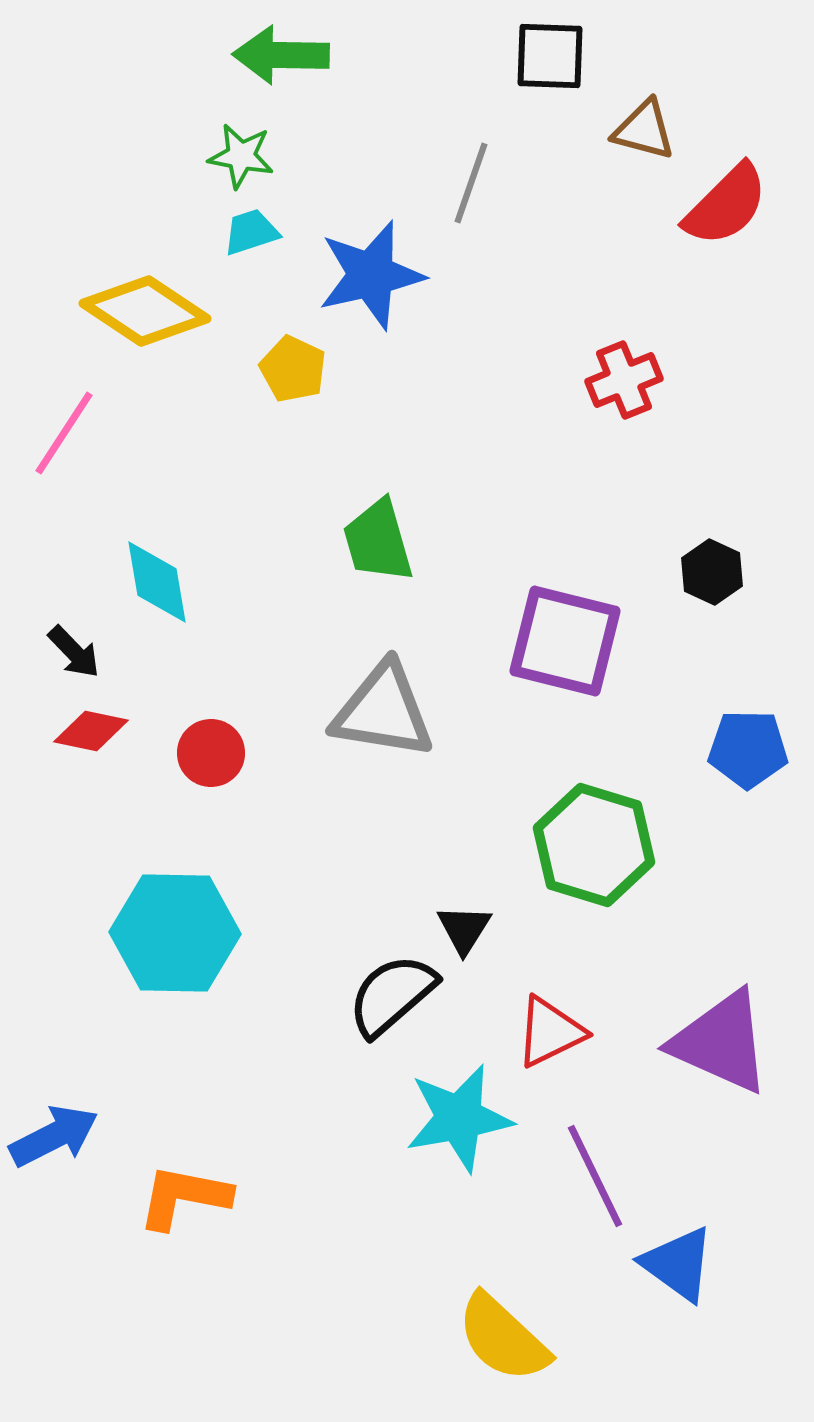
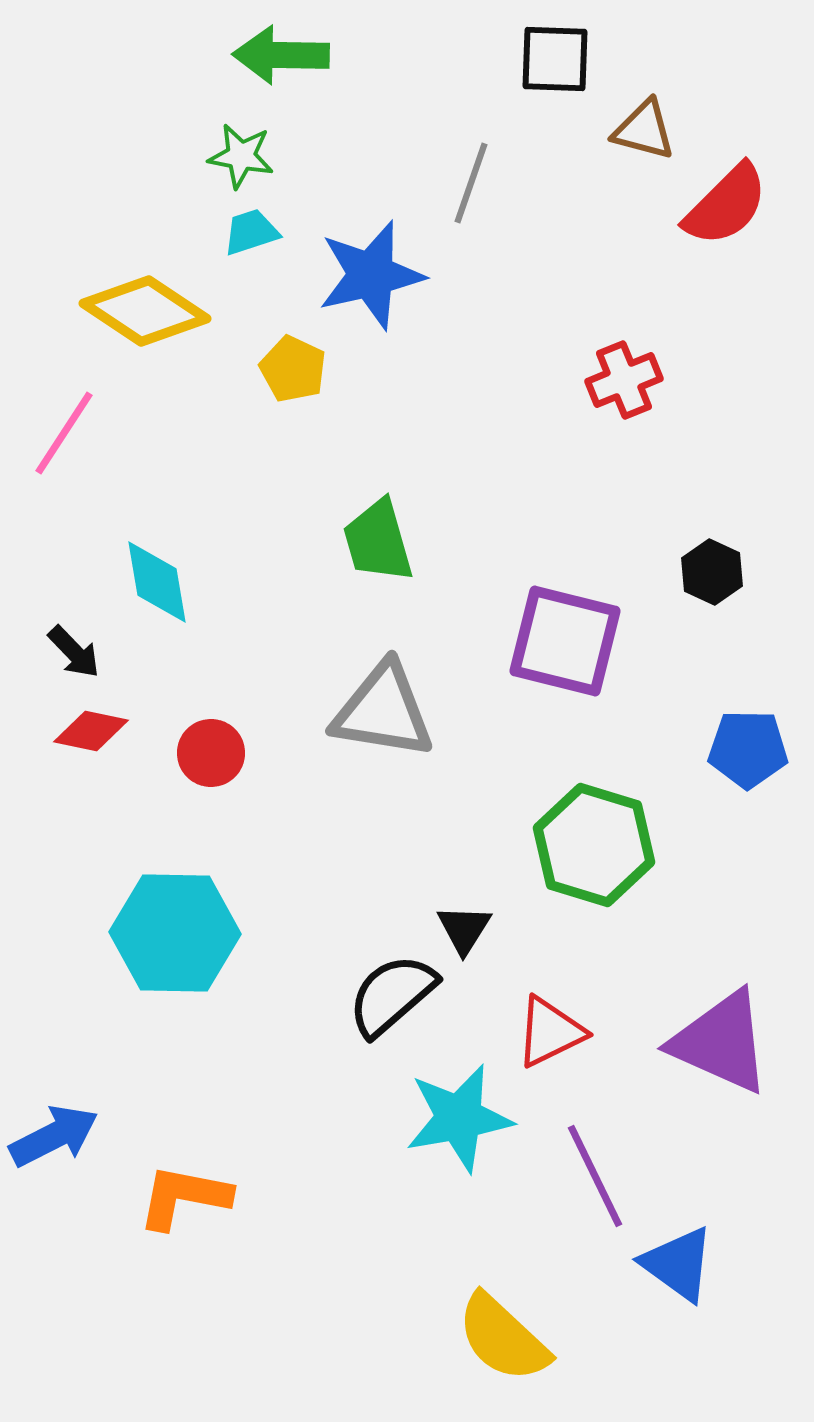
black square: moved 5 px right, 3 px down
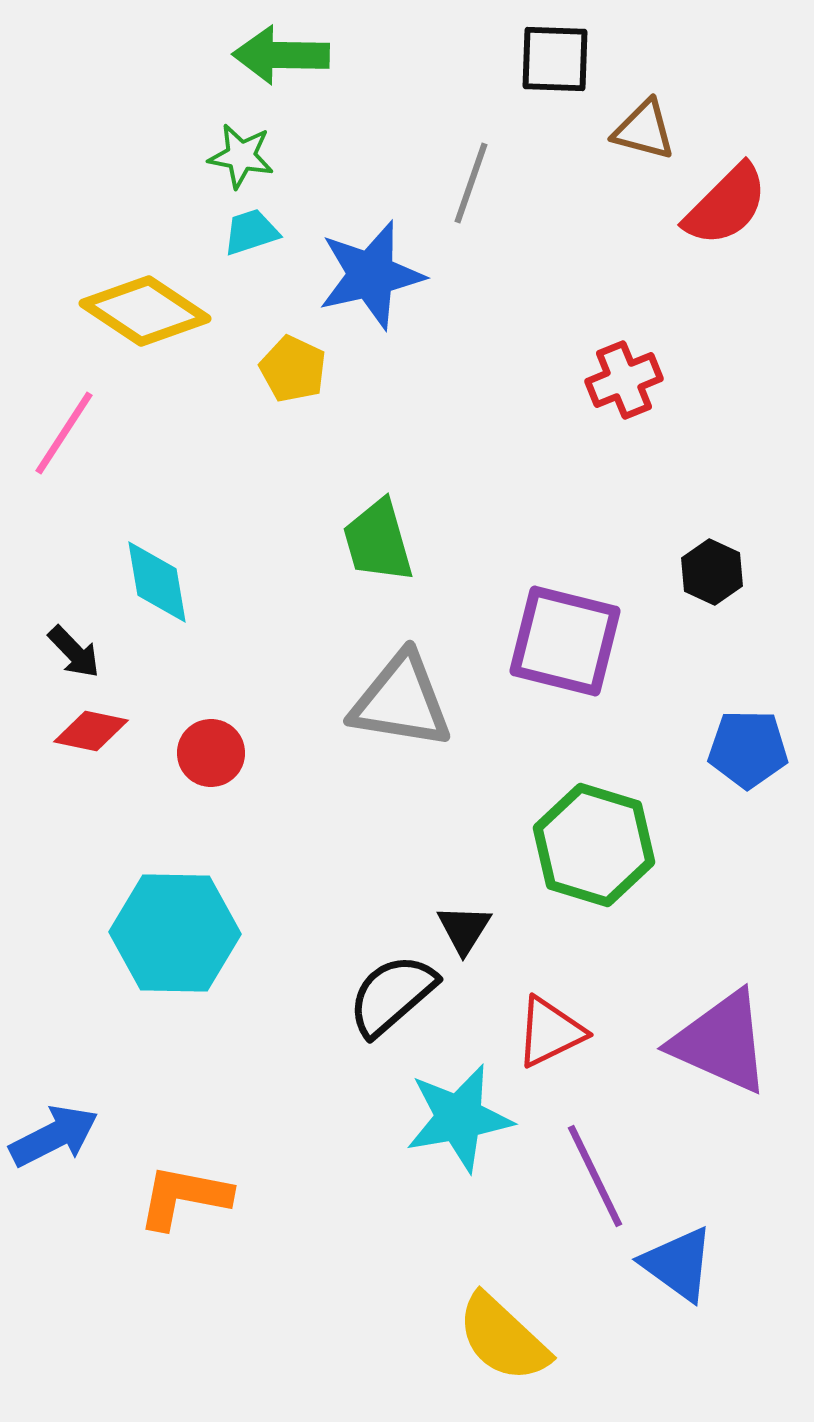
gray triangle: moved 18 px right, 10 px up
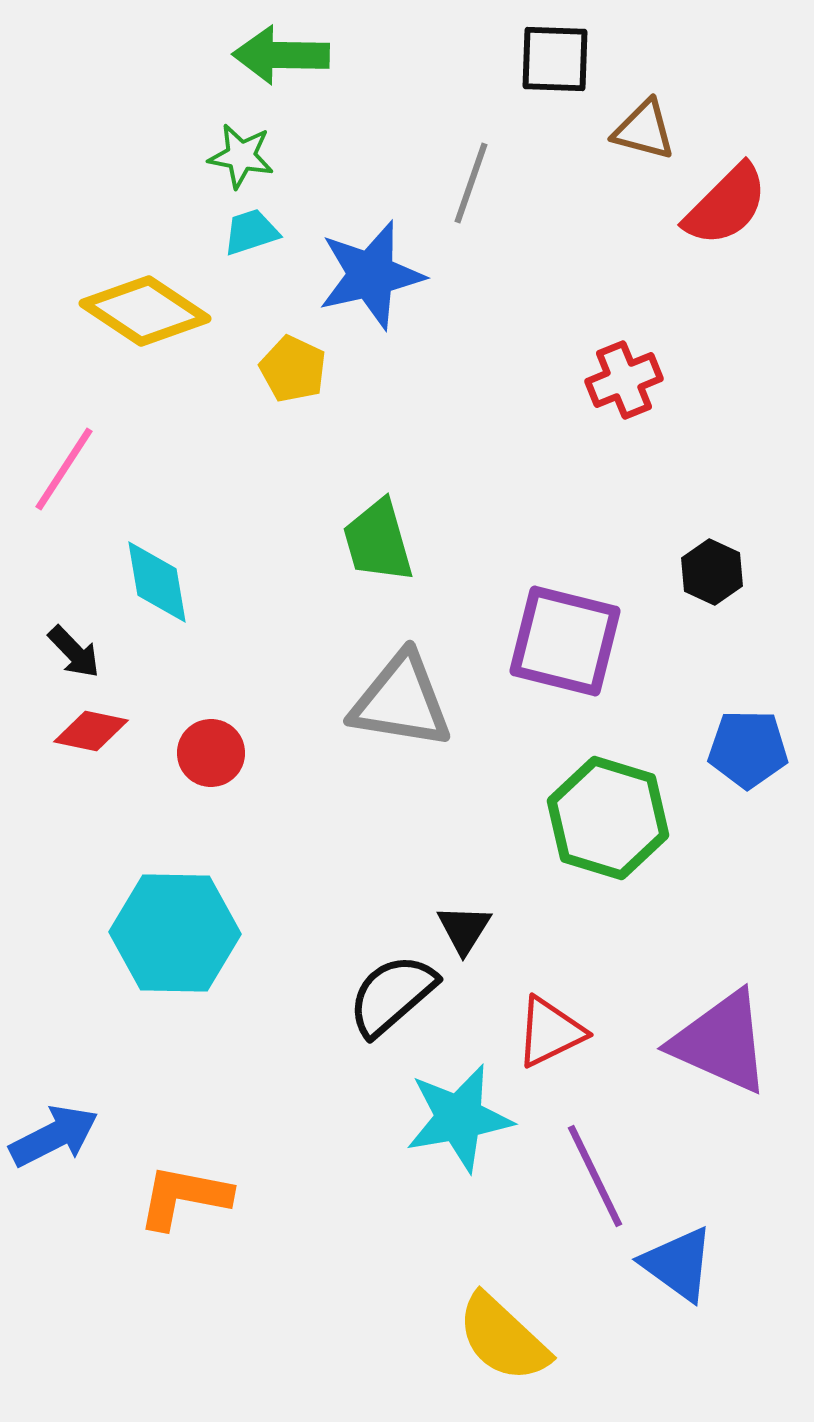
pink line: moved 36 px down
green hexagon: moved 14 px right, 27 px up
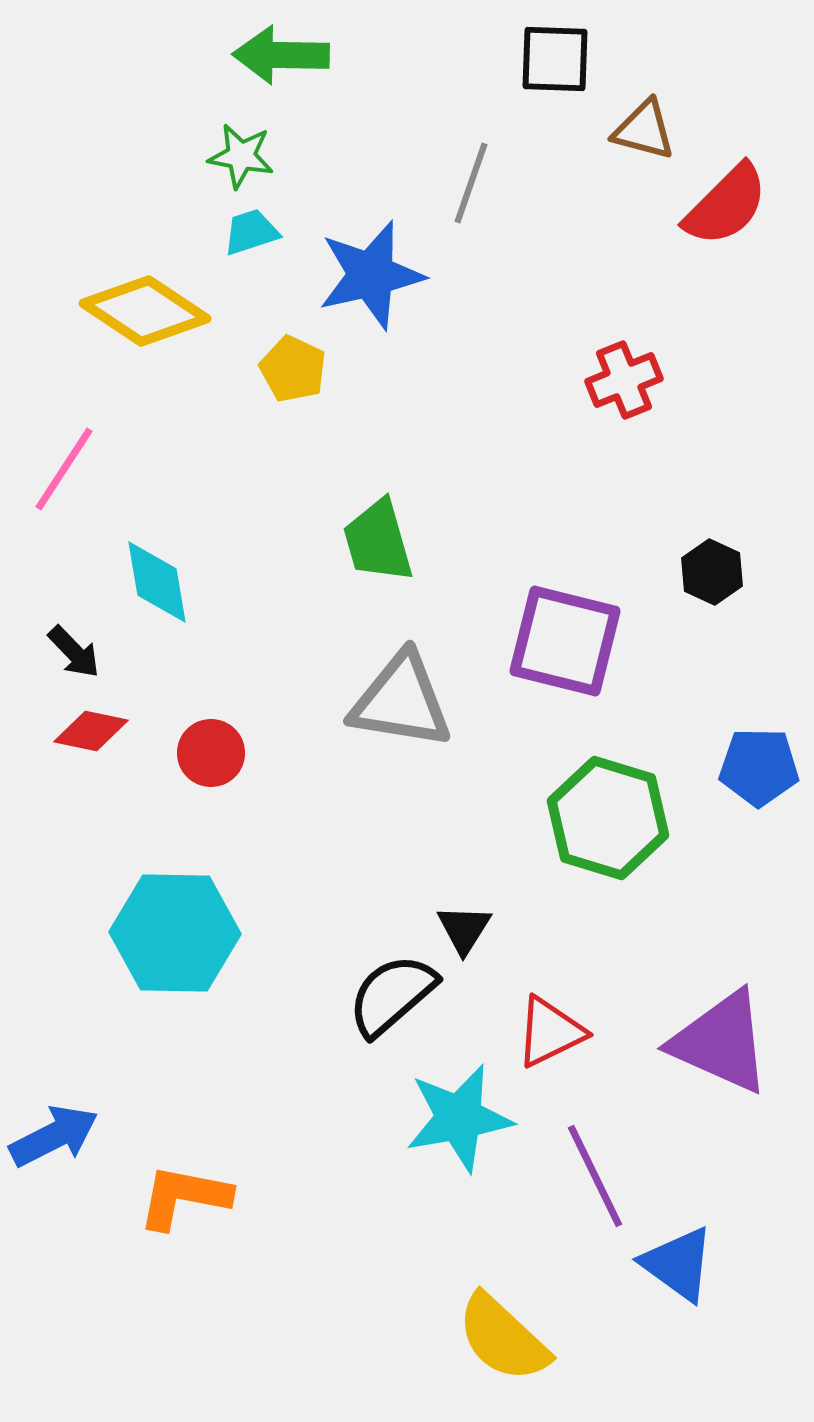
blue pentagon: moved 11 px right, 18 px down
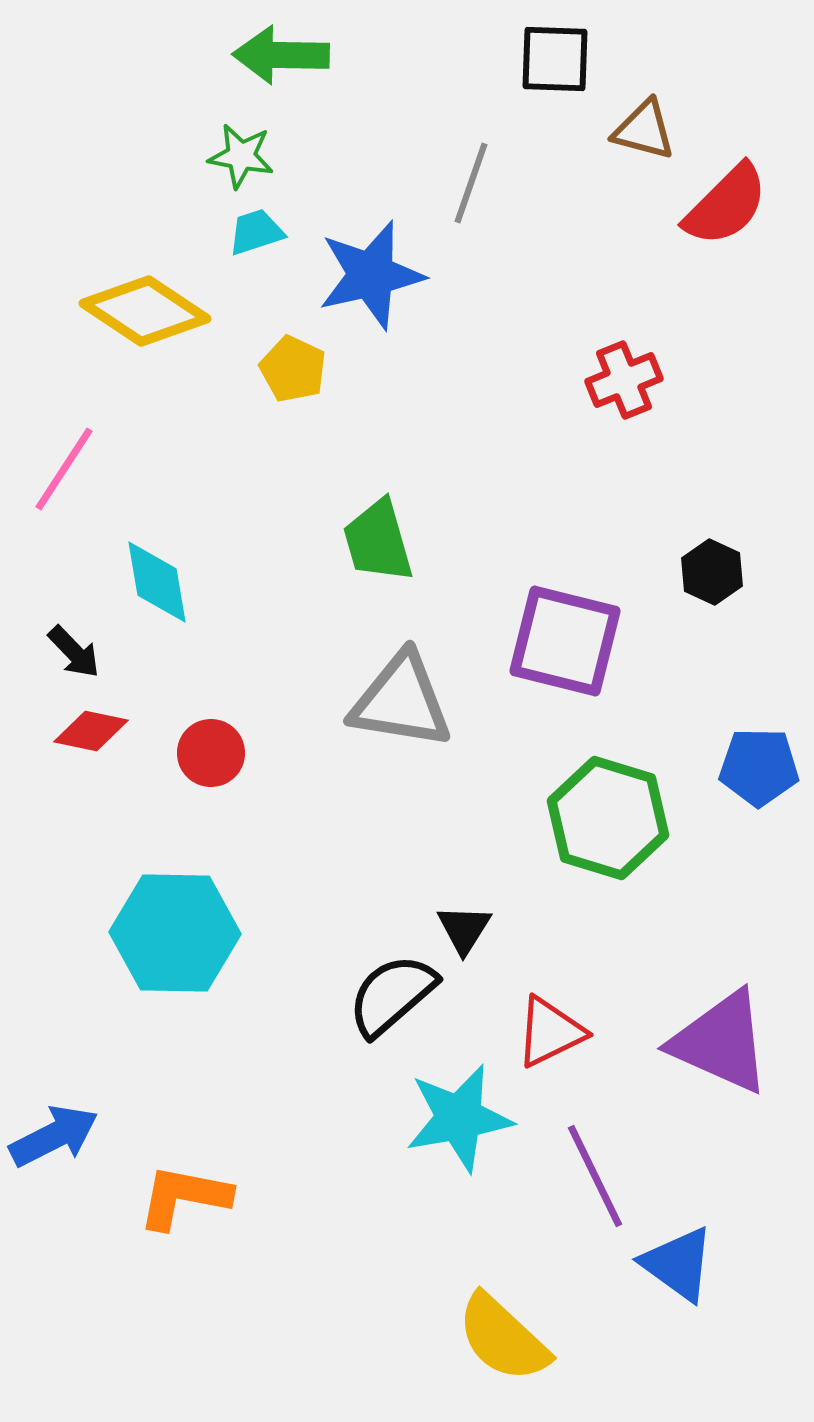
cyan trapezoid: moved 5 px right
